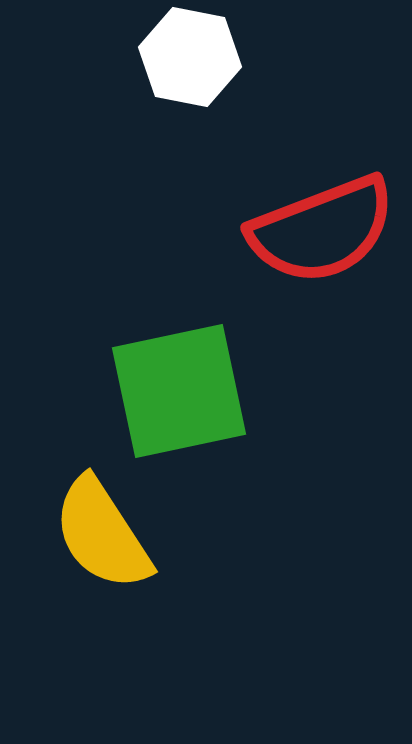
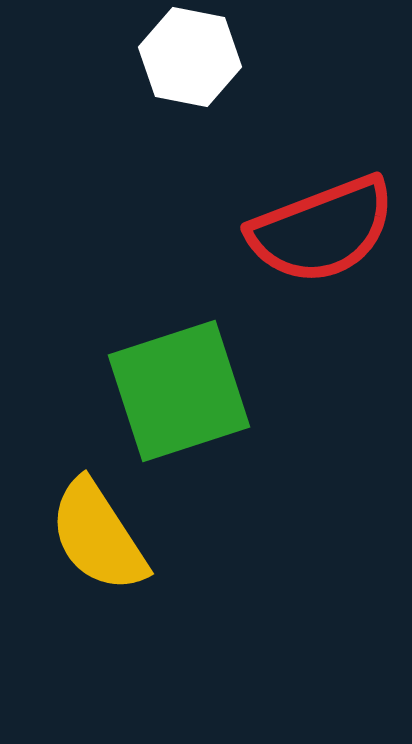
green square: rotated 6 degrees counterclockwise
yellow semicircle: moved 4 px left, 2 px down
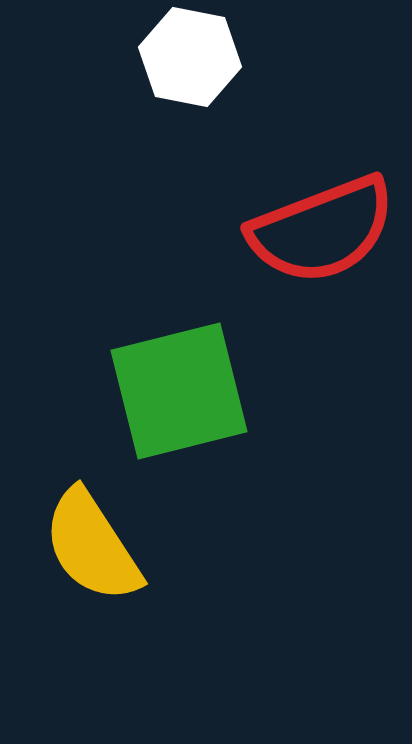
green square: rotated 4 degrees clockwise
yellow semicircle: moved 6 px left, 10 px down
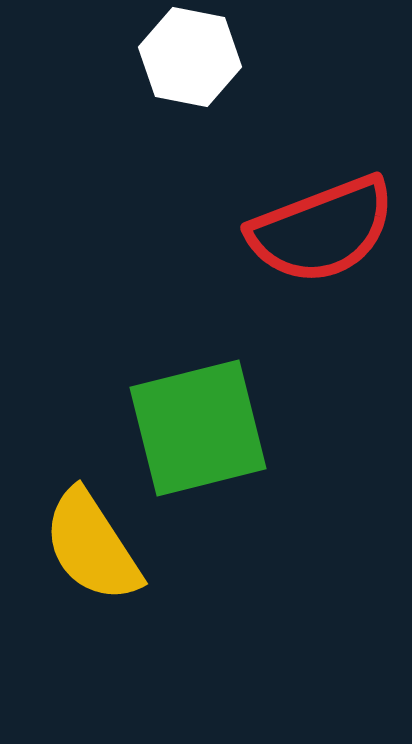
green square: moved 19 px right, 37 px down
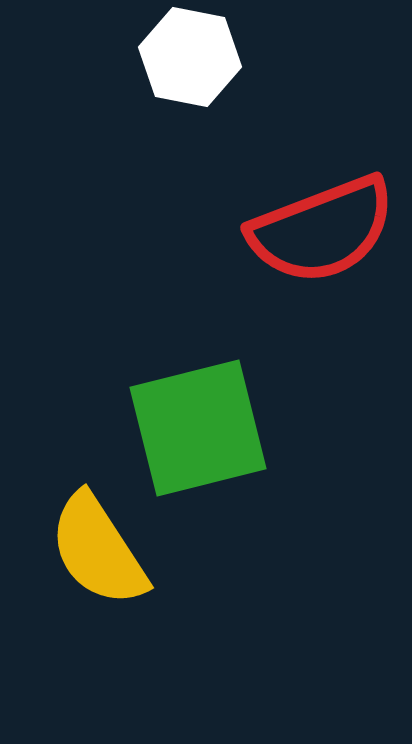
yellow semicircle: moved 6 px right, 4 px down
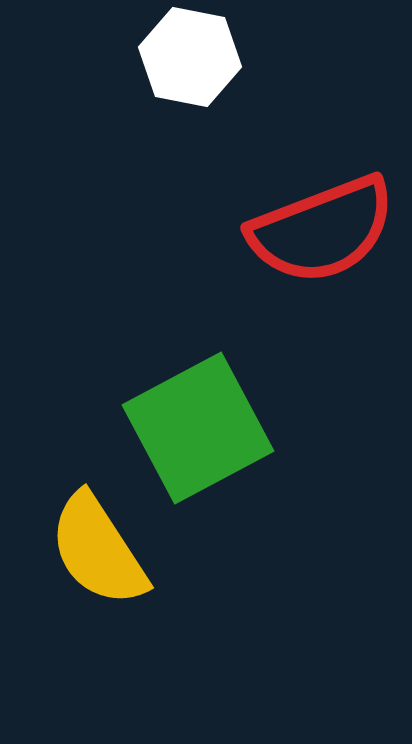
green square: rotated 14 degrees counterclockwise
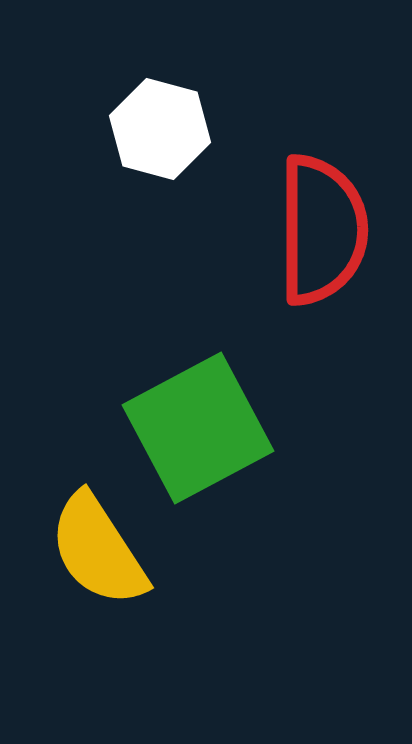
white hexagon: moved 30 px left, 72 px down; rotated 4 degrees clockwise
red semicircle: rotated 69 degrees counterclockwise
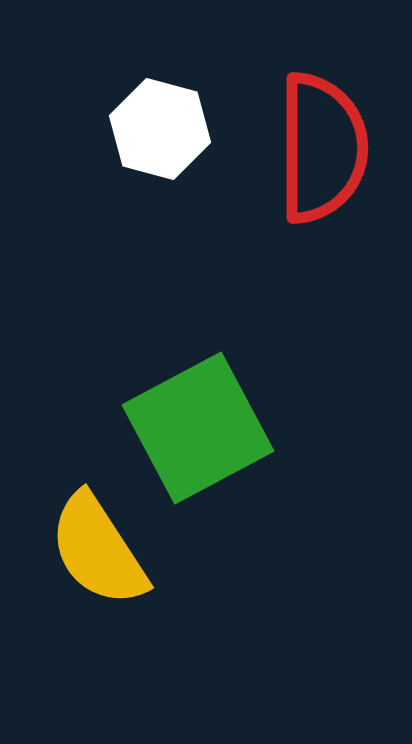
red semicircle: moved 82 px up
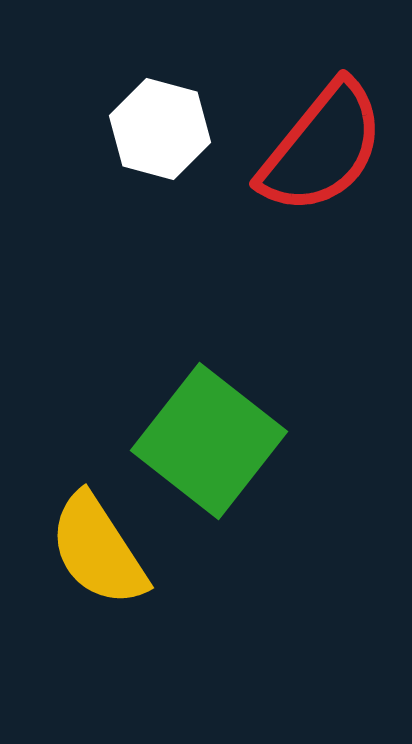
red semicircle: rotated 39 degrees clockwise
green square: moved 11 px right, 13 px down; rotated 24 degrees counterclockwise
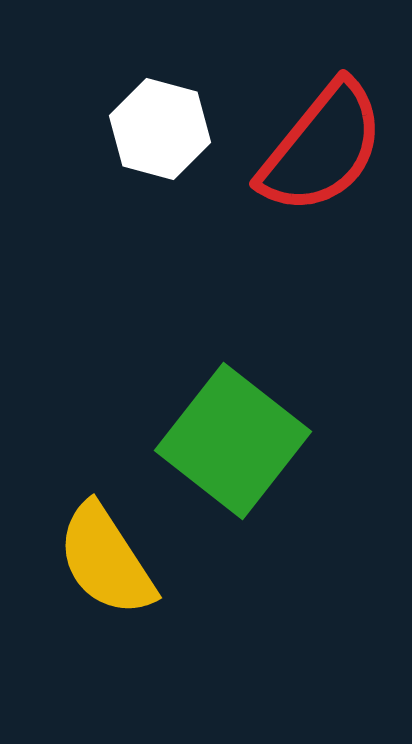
green square: moved 24 px right
yellow semicircle: moved 8 px right, 10 px down
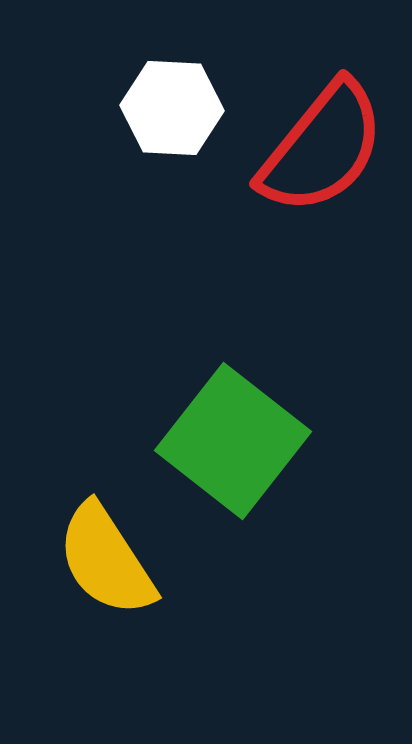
white hexagon: moved 12 px right, 21 px up; rotated 12 degrees counterclockwise
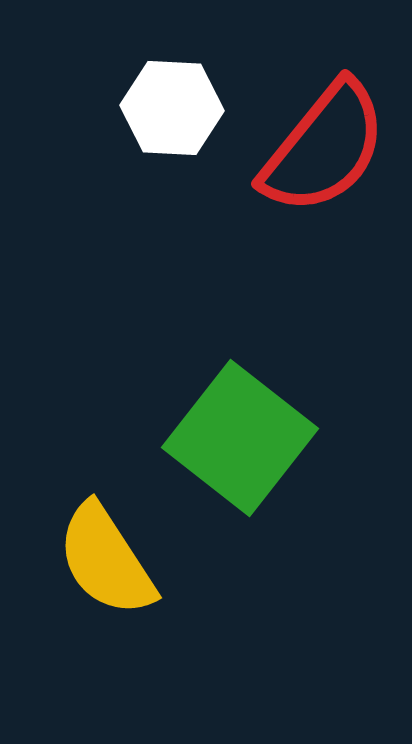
red semicircle: moved 2 px right
green square: moved 7 px right, 3 px up
